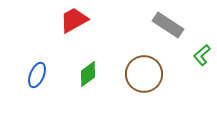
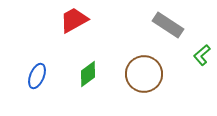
blue ellipse: moved 1 px down
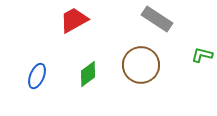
gray rectangle: moved 11 px left, 6 px up
green L-shape: rotated 55 degrees clockwise
brown circle: moved 3 px left, 9 px up
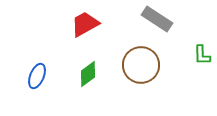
red trapezoid: moved 11 px right, 4 px down
green L-shape: rotated 105 degrees counterclockwise
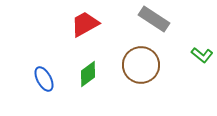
gray rectangle: moved 3 px left
green L-shape: rotated 50 degrees counterclockwise
blue ellipse: moved 7 px right, 3 px down; rotated 50 degrees counterclockwise
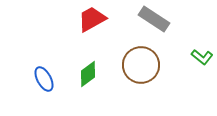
red trapezoid: moved 7 px right, 5 px up
green L-shape: moved 2 px down
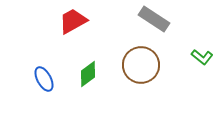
red trapezoid: moved 19 px left, 2 px down
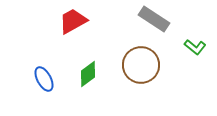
green L-shape: moved 7 px left, 10 px up
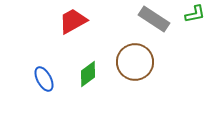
green L-shape: moved 33 px up; rotated 50 degrees counterclockwise
brown circle: moved 6 px left, 3 px up
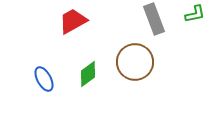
gray rectangle: rotated 36 degrees clockwise
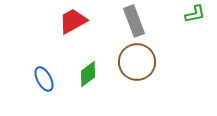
gray rectangle: moved 20 px left, 2 px down
brown circle: moved 2 px right
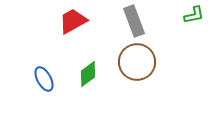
green L-shape: moved 1 px left, 1 px down
